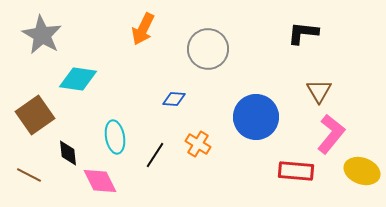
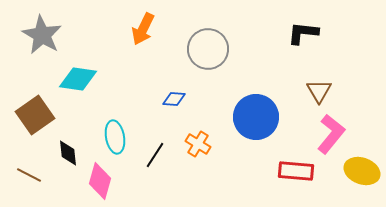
pink diamond: rotated 42 degrees clockwise
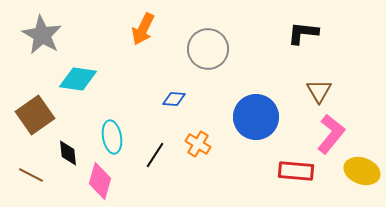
cyan ellipse: moved 3 px left
brown line: moved 2 px right
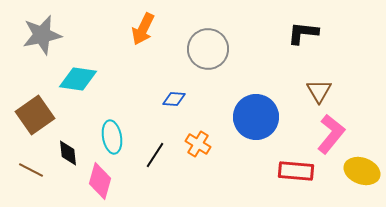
gray star: rotated 30 degrees clockwise
brown line: moved 5 px up
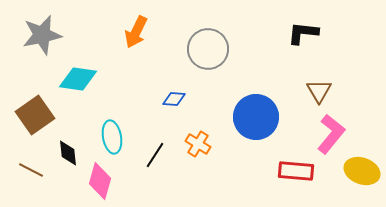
orange arrow: moved 7 px left, 3 px down
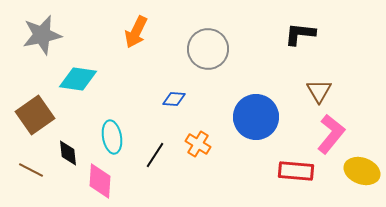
black L-shape: moved 3 px left, 1 px down
pink diamond: rotated 12 degrees counterclockwise
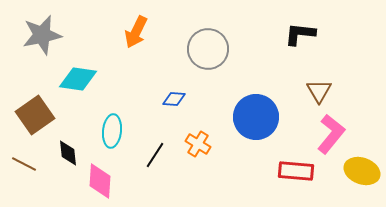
cyan ellipse: moved 6 px up; rotated 16 degrees clockwise
brown line: moved 7 px left, 6 px up
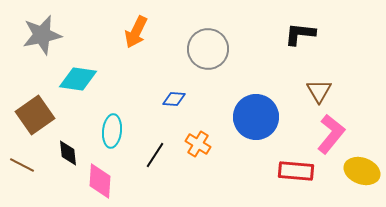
brown line: moved 2 px left, 1 px down
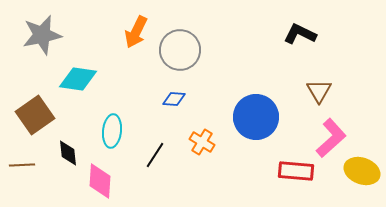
black L-shape: rotated 20 degrees clockwise
gray circle: moved 28 px left, 1 px down
pink L-shape: moved 4 px down; rotated 9 degrees clockwise
orange cross: moved 4 px right, 2 px up
brown line: rotated 30 degrees counterclockwise
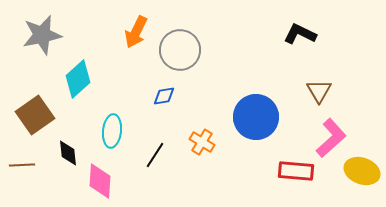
cyan diamond: rotated 51 degrees counterclockwise
blue diamond: moved 10 px left, 3 px up; rotated 15 degrees counterclockwise
